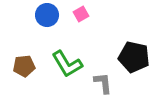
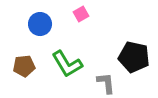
blue circle: moved 7 px left, 9 px down
gray L-shape: moved 3 px right
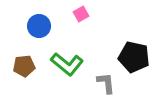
blue circle: moved 1 px left, 2 px down
green L-shape: rotated 20 degrees counterclockwise
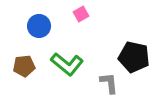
gray L-shape: moved 3 px right
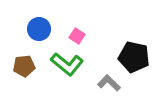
pink square: moved 4 px left, 22 px down; rotated 28 degrees counterclockwise
blue circle: moved 3 px down
gray L-shape: rotated 40 degrees counterclockwise
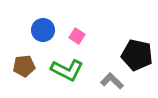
blue circle: moved 4 px right, 1 px down
black pentagon: moved 3 px right, 2 px up
green L-shape: moved 6 px down; rotated 12 degrees counterclockwise
gray L-shape: moved 3 px right, 2 px up
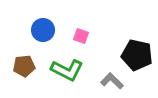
pink square: moved 4 px right; rotated 14 degrees counterclockwise
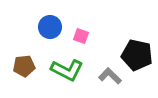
blue circle: moved 7 px right, 3 px up
gray L-shape: moved 2 px left, 5 px up
